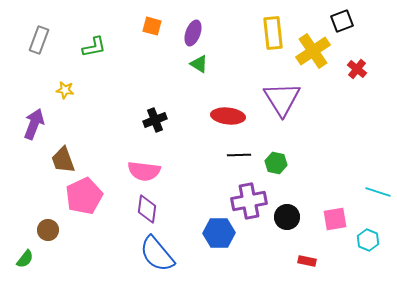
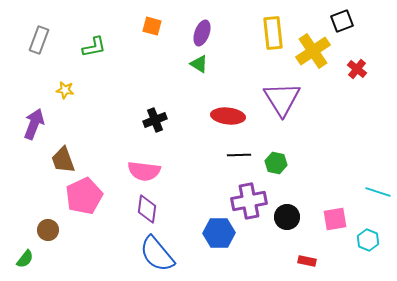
purple ellipse: moved 9 px right
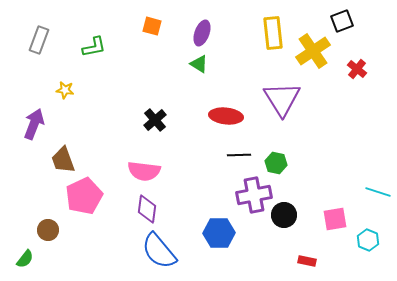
red ellipse: moved 2 px left
black cross: rotated 20 degrees counterclockwise
purple cross: moved 5 px right, 6 px up
black circle: moved 3 px left, 2 px up
blue semicircle: moved 2 px right, 3 px up
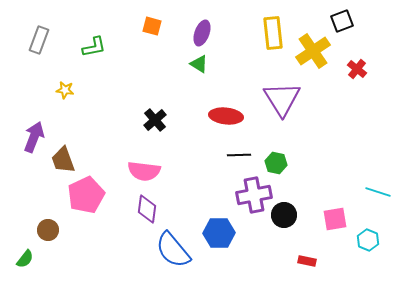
purple arrow: moved 13 px down
pink pentagon: moved 2 px right, 1 px up
blue semicircle: moved 14 px right, 1 px up
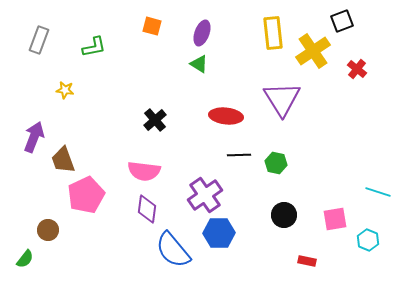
purple cross: moved 49 px left; rotated 24 degrees counterclockwise
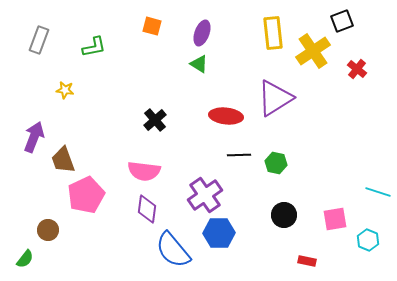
purple triangle: moved 7 px left, 1 px up; rotated 30 degrees clockwise
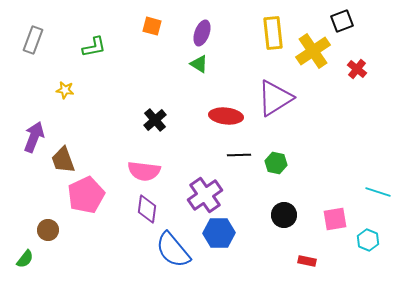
gray rectangle: moved 6 px left
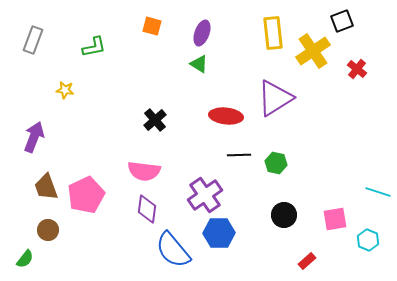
brown trapezoid: moved 17 px left, 27 px down
red rectangle: rotated 54 degrees counterclockwise
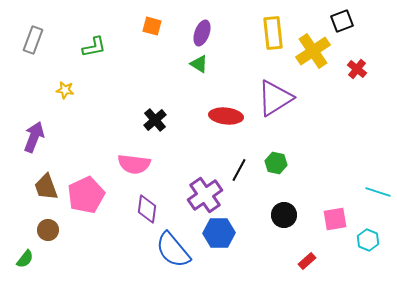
black line: moved 15 px down; rotated 60 degrees counterclockwise
pink semicircle: moved 10 px left, 7 px up
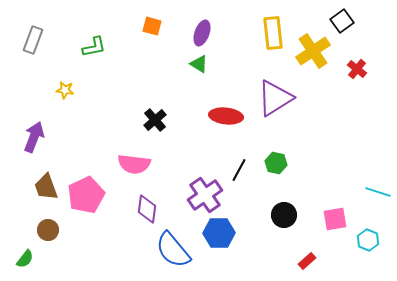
black square: rotated 15 degrees counterclockwise
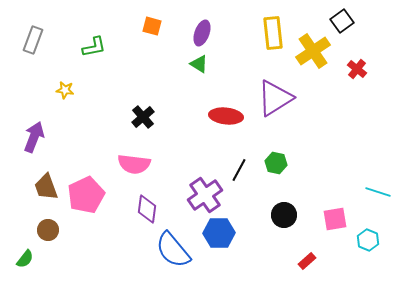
black cross: moved 12 px left, 3 px up
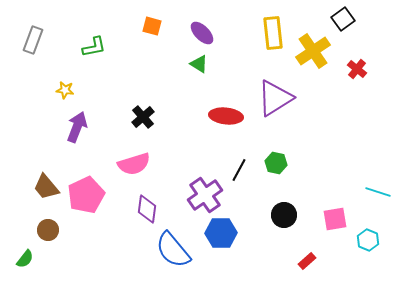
black square: moved 1 px right, 2 px up
purple ellipse: rotated 65 degrees counterclockwise
purple arrow: moved 43 px right, 10 px up
pink semicircle: rotated 24 degrees counterclockwise
brown trapezoid: rotated 20 degrees counterclockwise
blue hexagon: moved 2 px right
